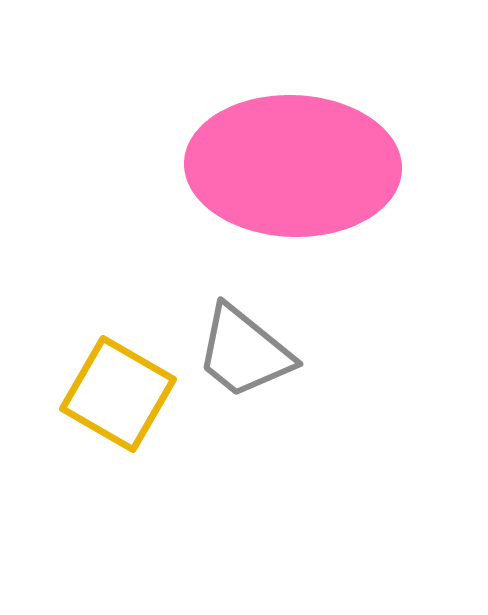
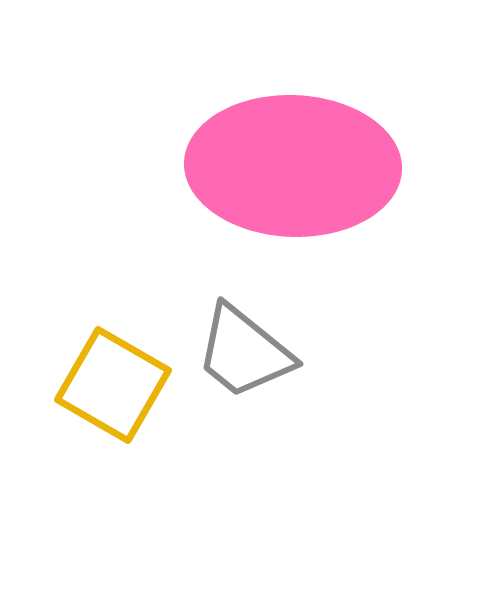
yellow square: moved 5 px left, 9 px up
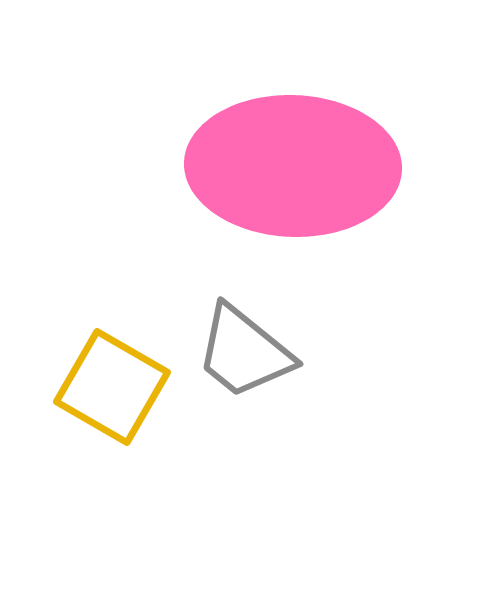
yellow square: moved 1 px left, 2 px down
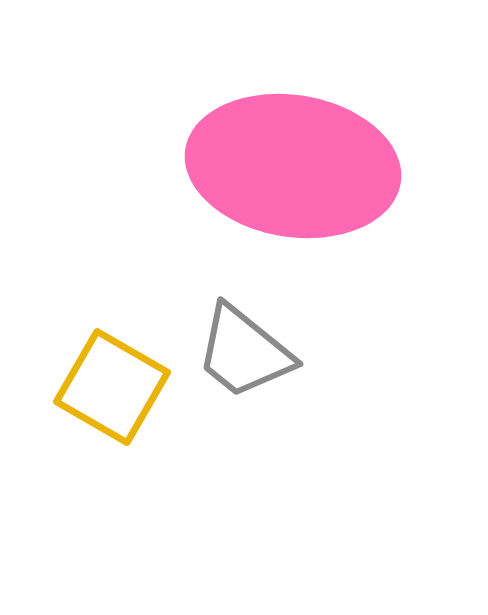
pink ellipse: rotated 7 degrees clockwise
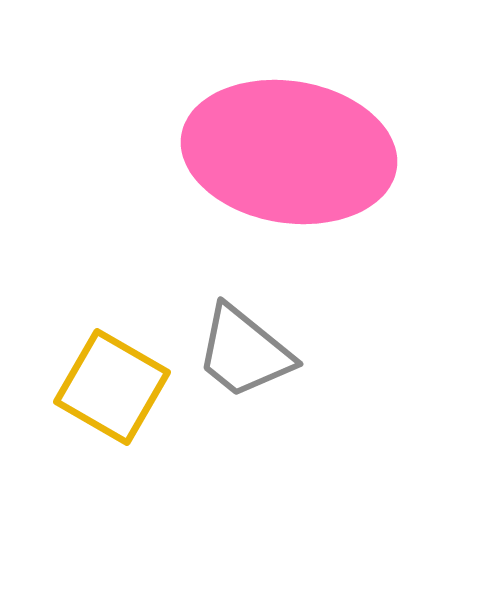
pink ellipse: moved 4 px left, 14 px up
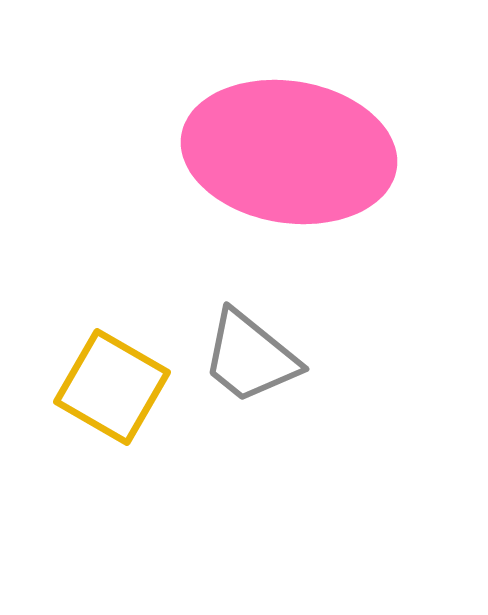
gray trapezoid: moved 6 px right, 5 px down
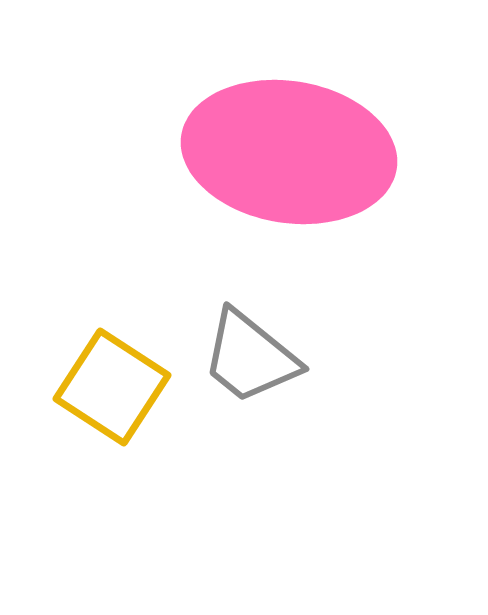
yellow square: rotated 3 degrees clockwise
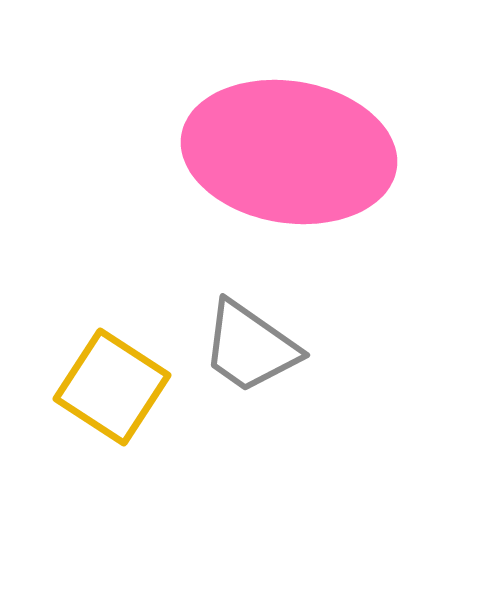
gray trapezoid: moved 10 px up; rotated 4 degrees counterclockwise
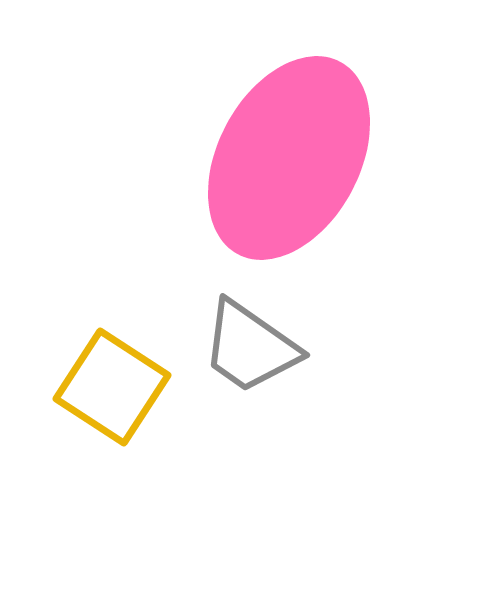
pink ellipse: moved 6 px down; rotated 71 degrees counterclockwise
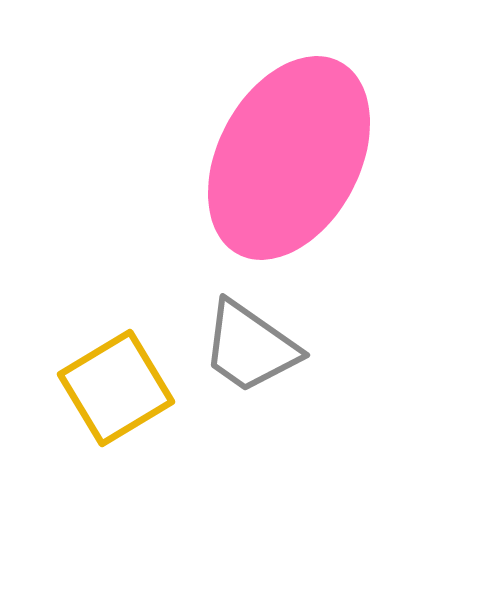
yellow square: moved 4 px right, 1 px down; rotated 26 degrees clockwise
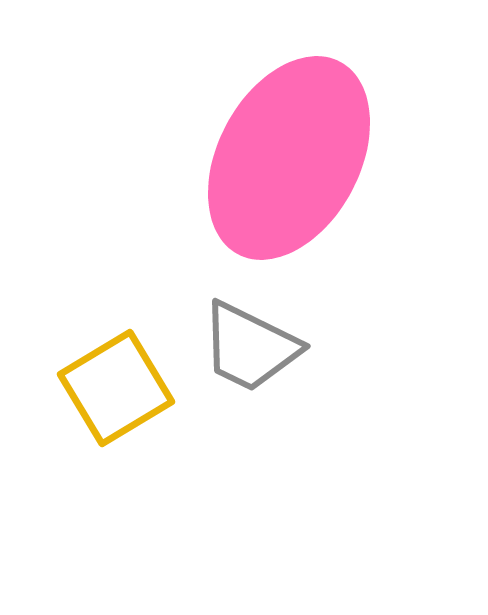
gray trapezoid: rotated 9 degrees counterclockwise
